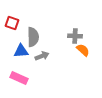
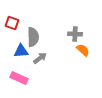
gray cross: moved 2 px up
gray arrow: moved 2 px left, 2 px down; rotated 16 degrees counterclockwise
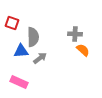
pink rectangle: moved 4 px down
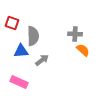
gray semicircle: moved 1 px up
gray arrow: moved 2 px right, 2 px down
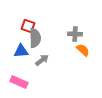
red square: moved 16 px right, 3 px down
gray semicircle: moved 2 px right, 2 px down
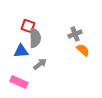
gray cross: rotated 24 degrees counterclockwise
gray arrow: moved 2 px left, 4 px down
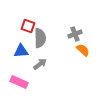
gray semicircle: moved 5 px right
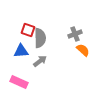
red square: moved 4 px down
gray arrow: moved 3 px up
